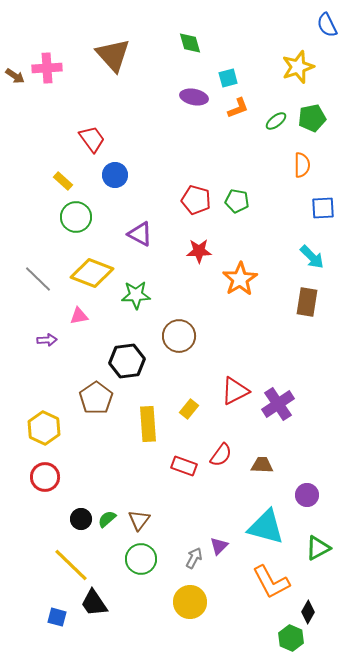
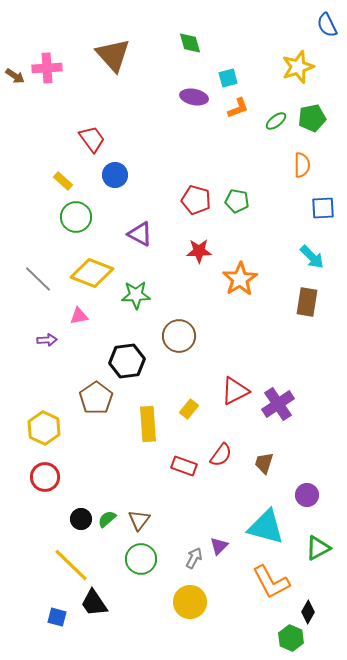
brown trapezoid at (262, 465): moved 2 px right, 2 px up; rotated 75 degrees counterclockwise
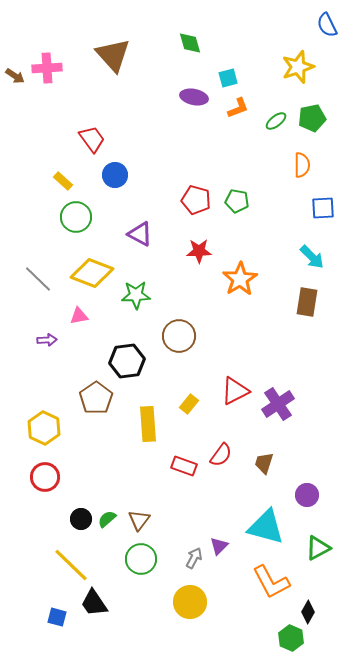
yellow rectangle at (189, 409): moved 5 px up
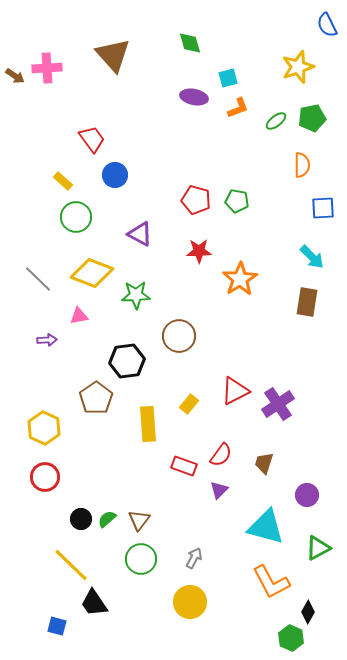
purple triangle at (219, 546): moved 56 px up
blue square at (57, 617): moved 9 px down
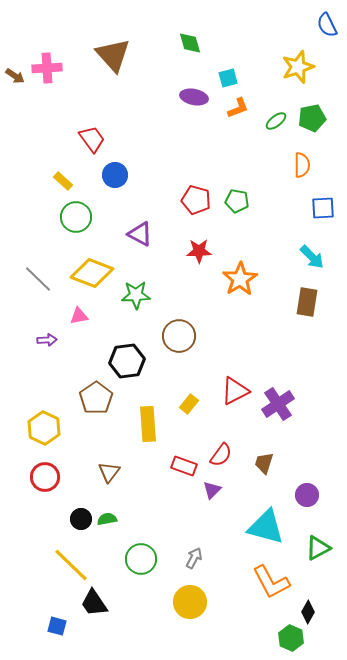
purple triangle at (219, 490): moved 7 px left
green semicircle at (107, 519): rotated 30 degrees clockwise
brown triangle at (139, 520): moved 30 px left, 48 px up
